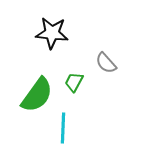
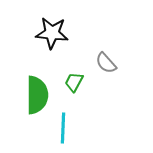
green semicircle: rotated 36 degrees counterclockwise
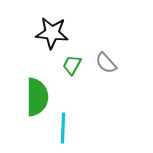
green trapezoid: moved 2 px left, 17 px up
green semicircle: moved 2 px down
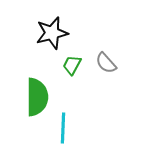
black star: rotated 20 degrees counterclockwise
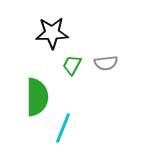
black star: rotated 12 degrees clockwise
gray semicircle: rotated 55 degrees counterclockwise
cyan line: rotated 20 degrees clockwise
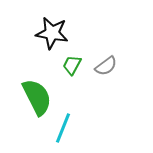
black star: rotated 12 degrees clockwise
gray semicircle: moved 3 px down; rotated 30 degrees counterclockwise
green semicircle: rotated 27 degrees counterclockwise
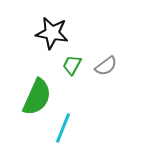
green semicircle: rotated 51 degrees clockwise
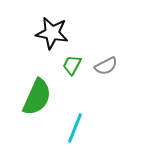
gray semicircle: rotated 10 degrees clockwise
cyan line: moved 12 px right
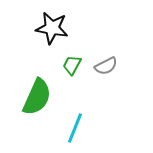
black star: moved 5 px up
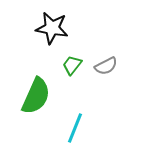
green trapezoid: rotated 10 degrees clockwise
green semicircle: moved 1 px left, 1 px up
